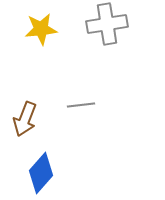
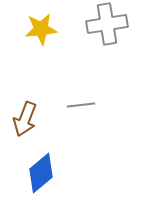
blue diamond: rotated 9 degrees clockwise
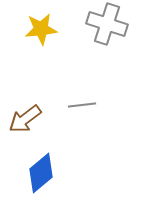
gray cross: rotated 27 degrees clockwise
gray line: moved 1 px right
brown arrow: rotated 32 degrees clockwise
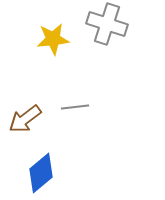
yellow star: moved 12 px right, 10 px down
gray line: moved 7 px left, 2 px down
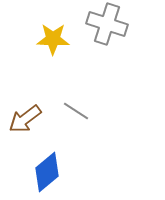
yellow star: rotated 8 degrees clockwise
gray line: moved 1 px right, 4 px down; rotated 40 degrees clockwise
blue diamond: moved 6 px right, 1 px up
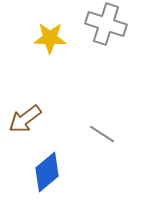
gray cross: moved 1 px left
yellow star: moved 3 px left, 1 px up
gray line: moved 26 px right, 23 px down
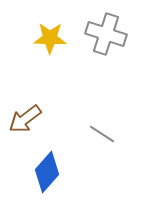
gray cross: moved 10 px down
blue diamond: rotated 9 degrees counterclockwise
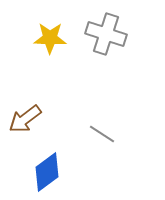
blue diamond: rotated 12 degrees clockwise
